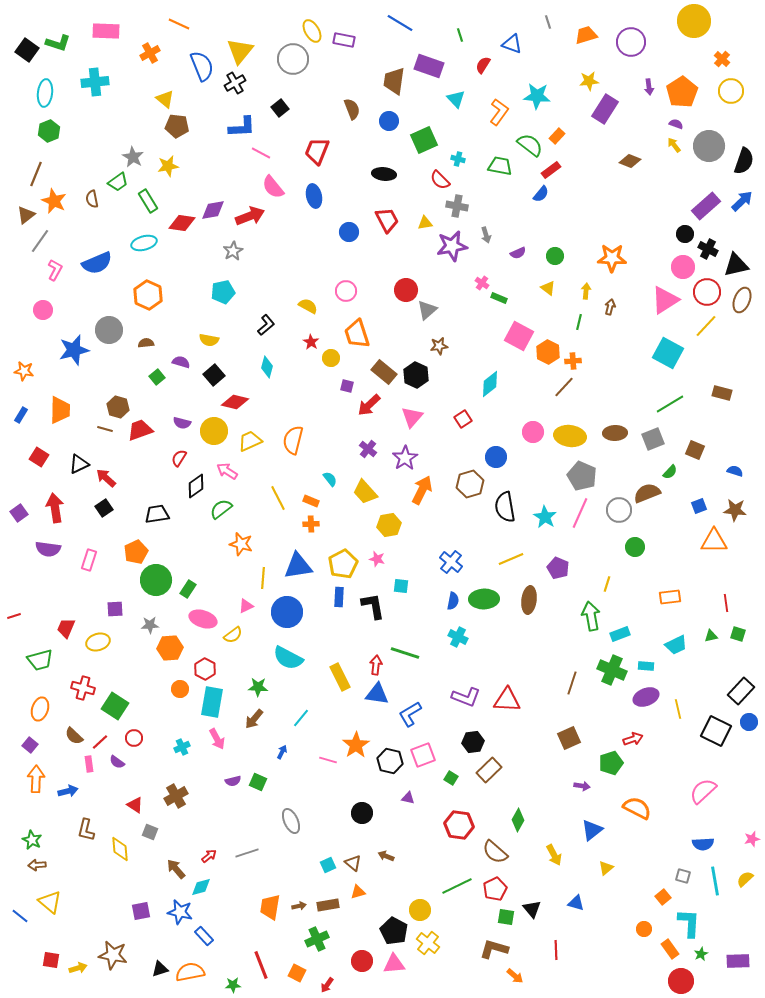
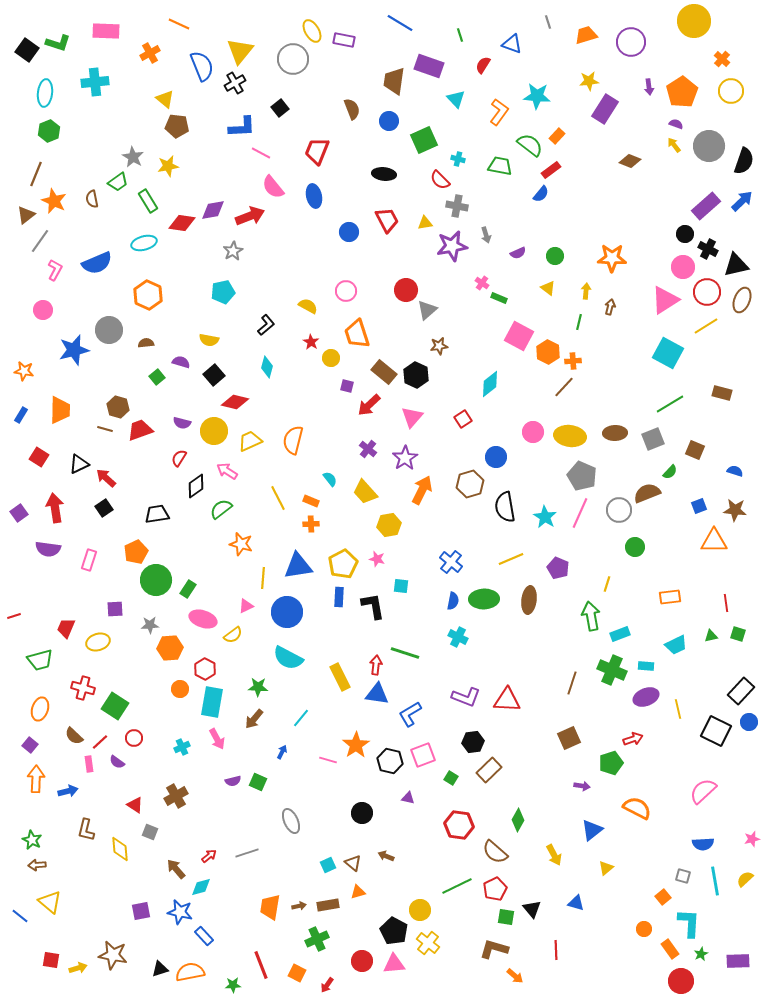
yellow line at (706, 326): rotated 15 degrees clockwise
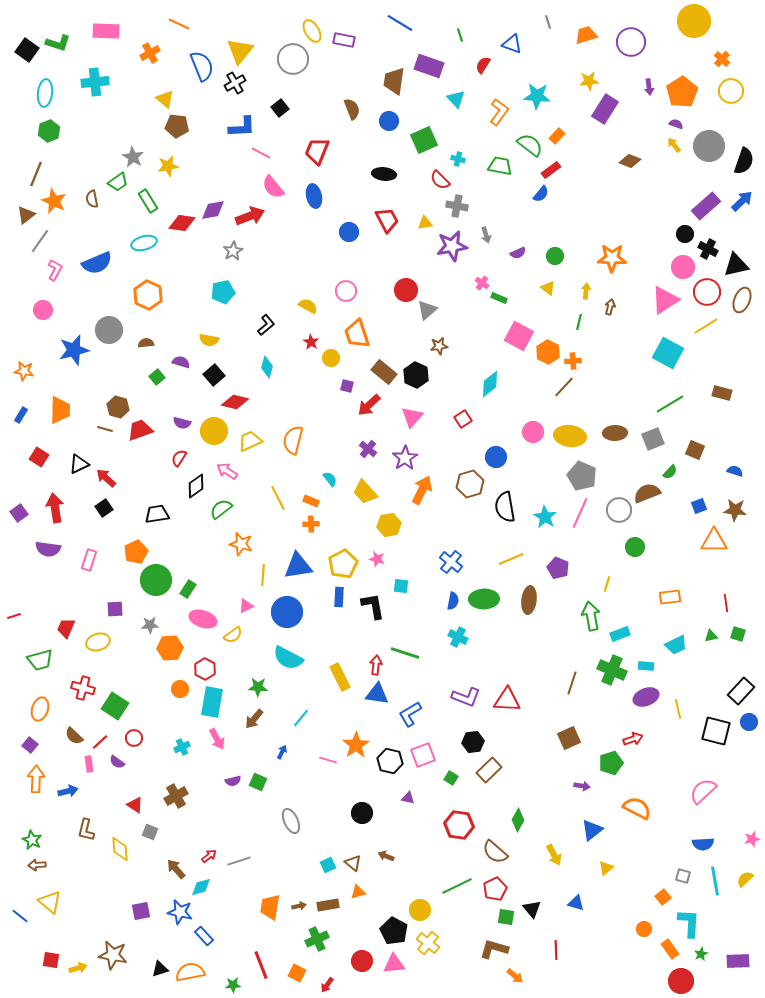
yellow line at (263, 578): moved 3 px up
black square at (716, 731): rotated 12 degrees counterclockwise
gray line at (247, 853): moved 8 px left, 8 px down
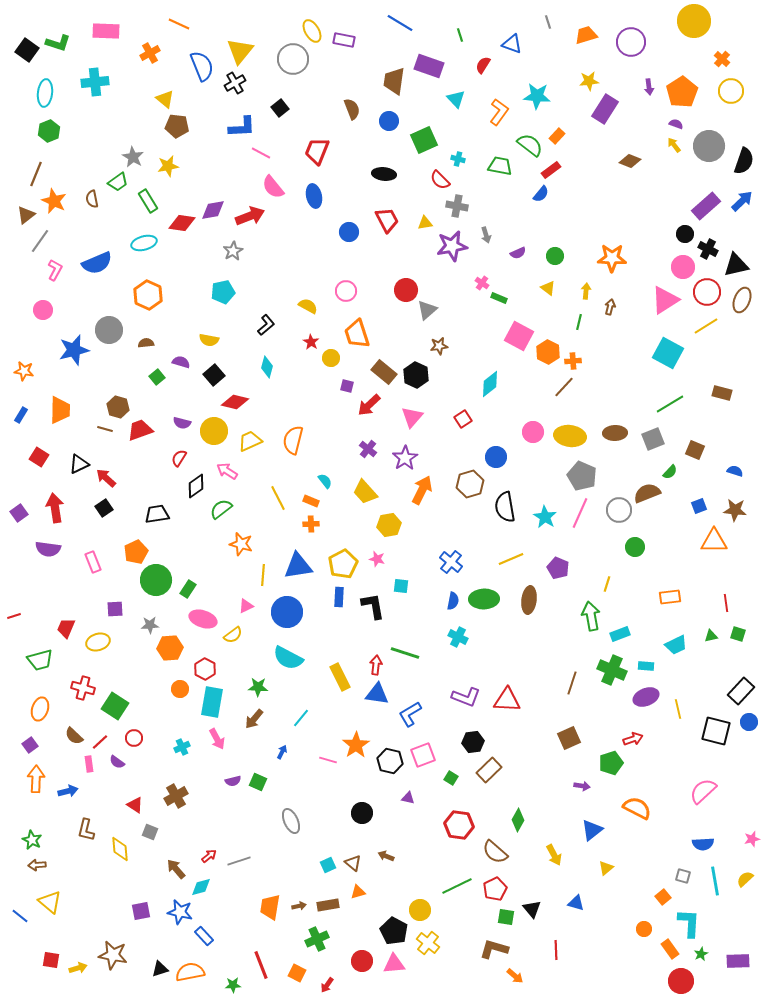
cyan semicircle at (330, 479): moved 5 px left, 2 px down
pink rectangle at (89, 560): moved 4 px right, 2 px down; rotated 40 degrees counterclockwise
purple square at (30, 745): rotated 14 degrees clockwise
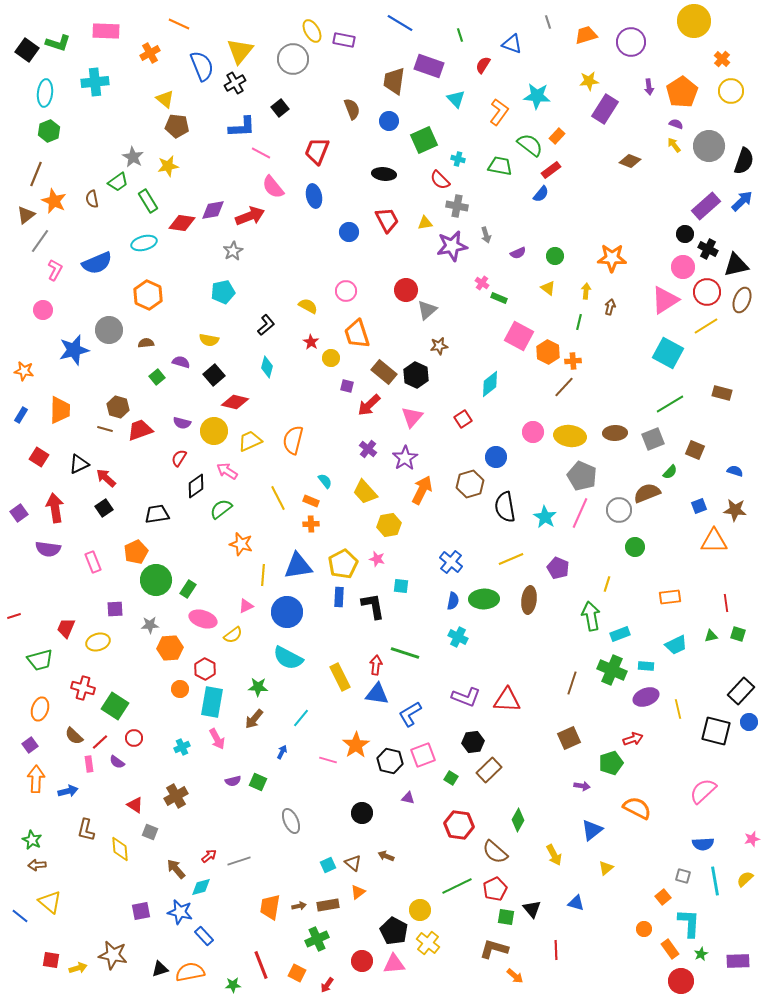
orange triangle at (358, 892): rotated 21 degrees counterclockwise
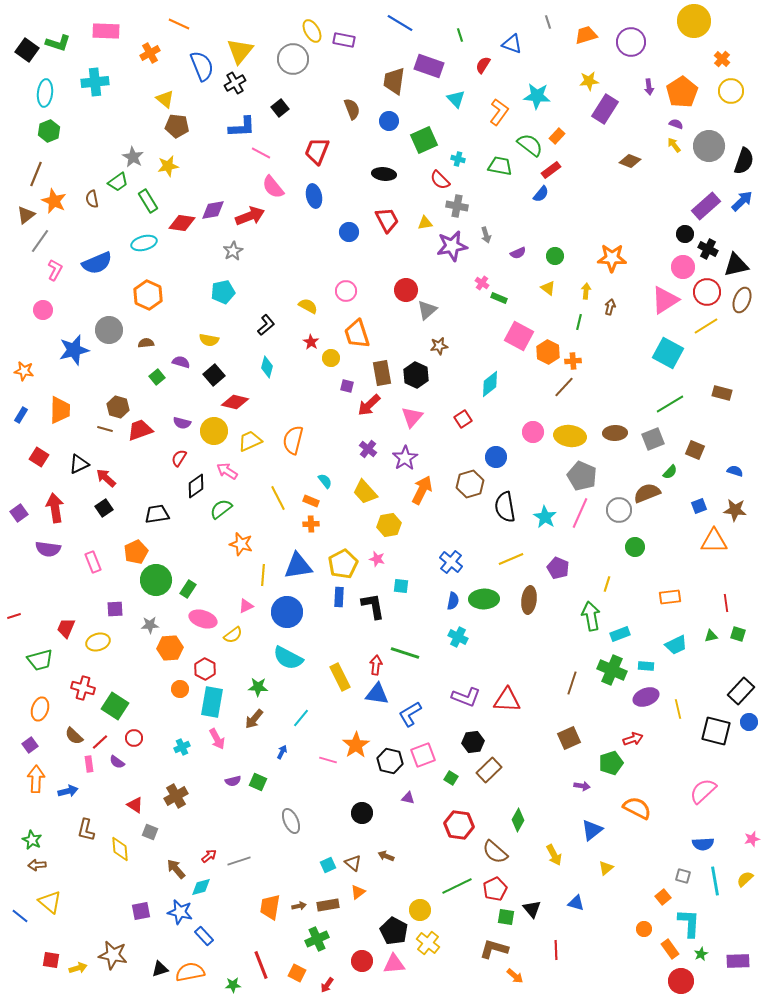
brown rectangle at (384, 372): moved 2 px left, 1 px down; rotated 40 degrees clockwise
